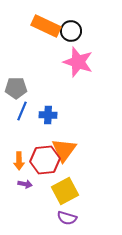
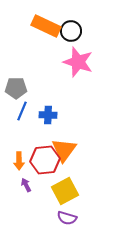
purple arrow: moved 1 px right, 1 px down; rotated 128 degrees counterclockwise
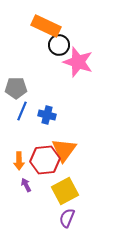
black circle: moved 12 px left, 14 px down
blue cross: moved 1 px left; rotated 12 degrees clockwise
purple semicircle: rotated 96 degrees clockwise
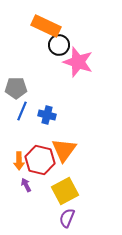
red hexagon: moved 5 px left; rotated 20 degrees clockwise
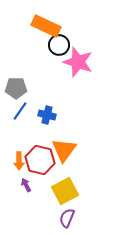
blue line: moved 2 px left; rotated 12 degrees clockwise
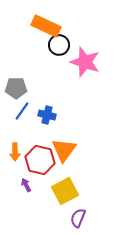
pink star: moved 7 px right
blue line: moved 2 px right
orange arrow: moved 4 px left, 9 px up
purple semicircle: moved 11 px right
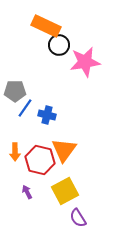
pink star: rotated 28 degrees counterclockwise
gray pentagon: moved 1 px left, 3 px down
blue line: moved 3 px right, 3 px up
purple arrow: moved 1 px right, 7 px down
purple semicircle: rotated 54 degrees counterclockwise
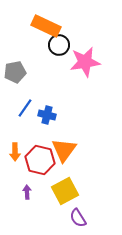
gray pentagon: moved 19 px up; rotated 10 degrees counterclockwise
purple arrow: rotated 24 degrees clockwise
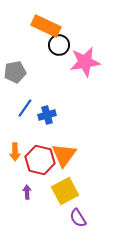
blue cross: rotated 30 degrees counterclockwise
orange triangle: moved 5 px down
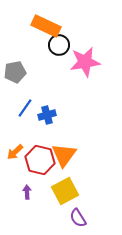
orange arrow: rotated 48 degrees clockwise
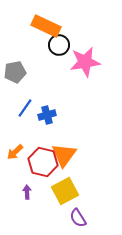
red hexagon: moved 3 px right, 2 px down
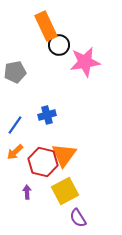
orange rectangle: rotated 40 degrees clockwise
blue line: moved 10 px left, 17 px down
